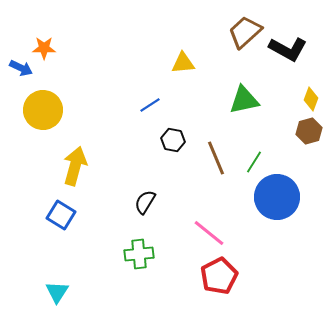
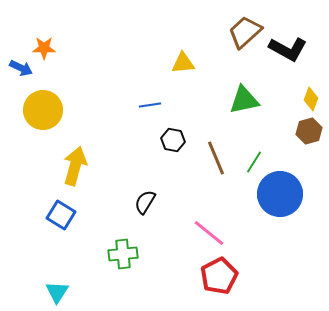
blue line: rotated 25 degrees clockwise
blue circle: moved 3 px right, 3 px up
green cross: moved 16 px left
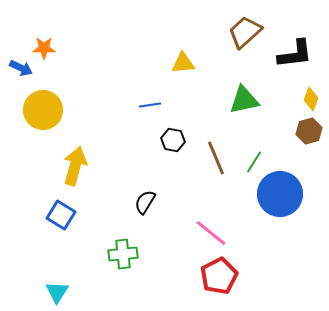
black L-shape: moved 7 px right, 5 px down; rotated 36 degrees counterclockwise
pink line: moved 2 px right
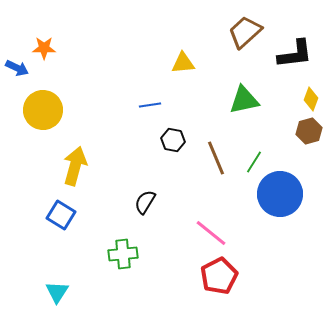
blue arrow: moved 4 px left
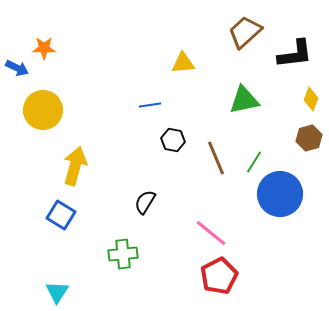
brown hexagon: moved 7 px down
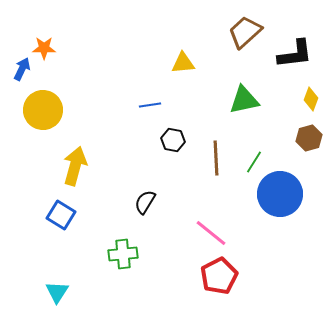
blue arrow: moved 5 px right, 1 px down; rotated 90 degrees counterclockwise
brown line: rotated 20 degrees clockwise
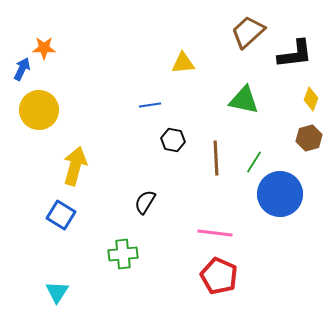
brown trapezoid: moved 3 px right
green triangle: rotated 24 degrees clockwise
yellow circle: moved 4 px left
pink line: moved 4 px right; rotated 32 degrees counterclockwise
red pentagon: rotated 21 degrees counterclockwise
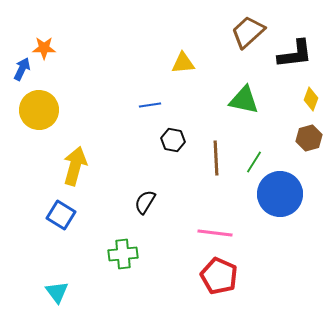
cyan triangle: rotated 10 degrees counterclockwise
